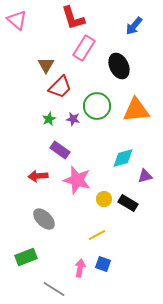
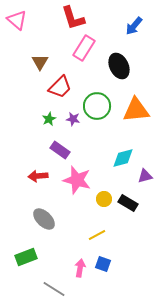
brown triangle: moved 6 px left, 3 px up
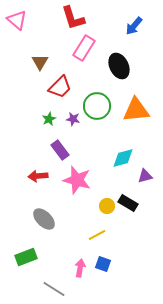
purple rectangle: rotated 18 degrees clockwise
yellow circle: moved 3 px right, 7 px down
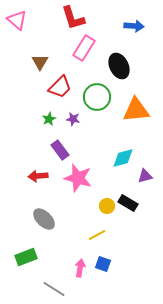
blue arrow: rotated 126 degrees counterclockwise
green circle: moved 9 px up
pink star: moved 1 px right, 2 px up
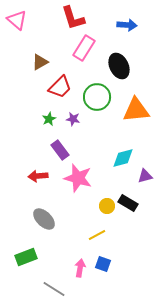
blue arrow: moved 7 px left, 1 px up
brown triangle: rotated 30 degrees clockwise
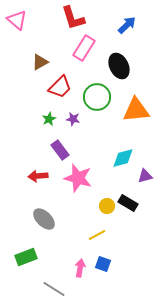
blue arrow: rotated 48 degrees counterclockwise
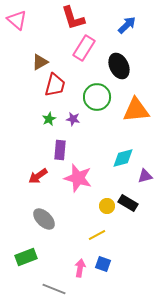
red trapezoid: moved 5 px left, 2 px up; rotated 30 degrees counterclockwise
purple rectangle: rotated 42 degrees clockwise
red arrow: rotated 30 degrees counterclockwise
gray line: rotated 10 degrees counterclockwise
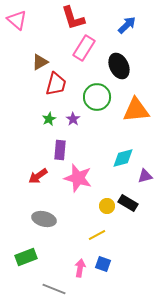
red trapezoid: moved 1 px right, 1 px up
purple star: rotated 24 degrees clockwise
gray ellipse: rotated 30 degrees counterclockwise
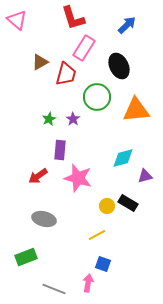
red trapezoid: moved 10 px right, 10 px up
pink arrow: moved 8 px right, 15 px down
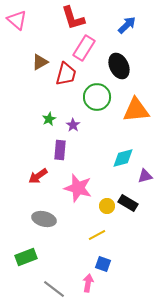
purple star: moved 6 px down
pink star: moved 10 px down
gray line: rotated 15 degrees clockwise
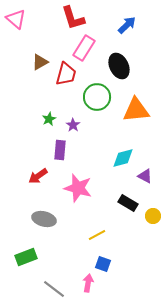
pink triangle: moved 1 px left, 1 px up
purple triangle: rotated 42 degrees clockwise
yellow circle: moved 46 px right, 10 px down
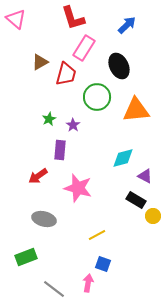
black rectangle: moved 8 px right, 3 px up
